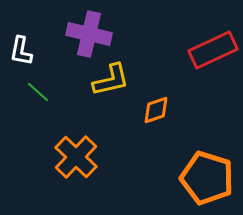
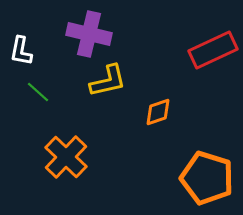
yellow L-shape: moved 3 px left, 1 px down
orange diamond: moved 2 px right, 2 px down
orange cross: moved 10 px left
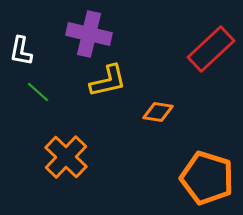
red rectangle: moved 2 px left, 1 px up; rotated 18 degrees counterclockwise
orange diamond: rotated 28 degrees clockwise
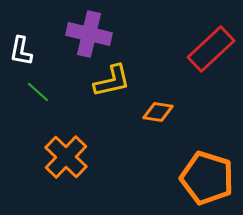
yellow L-shape: moved 4 px right
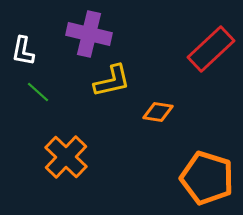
white L-shape: moved 2 px right
